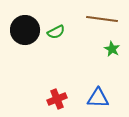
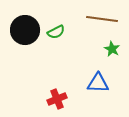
blue triangle: moved 15 px up
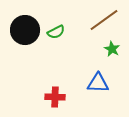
brown line: moved 2 px right, 1 px down; rotated 44 degrees counterclockwise
red cross: moved 2 px left, 2 px up; rotated 24 degrees clockwise
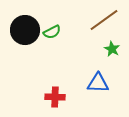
green semicircle: moved 4 px left
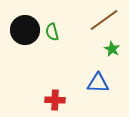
green semicircle: rotated 102 degrees clockwise
red cross: moved 3 px down
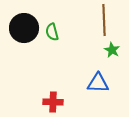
brown line: rotated 56 degrees counterclockwise
black circle: moved 1 px left, 2 px up
green star: moved 1 px down
red cross: moved 2 px left, 2 px down
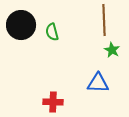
black circle: moved 3 px left, 3 px up
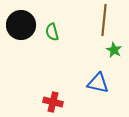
brown line: rotated 8 degrees clockwise
green star: moved 2 px right
blue triangle: rotated 10 degrees clockwise
red cross: rotated 12 degrees clockwise
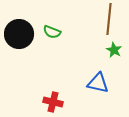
brown line: moved 5 px right, 1 px up
black circle: moved 2 px left, 9 px down
green semicircle: rotated 54 degrees counterclockwise
